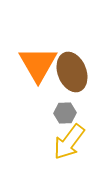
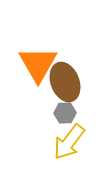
brown ellipse: moved 7 px left, 10 px down
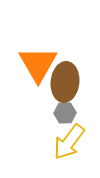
brown ellipse: rotated 27 degrees clockwise
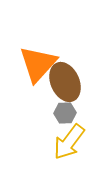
orange triangle: rotated 12 degrees clockwise
brown ellipse: rotated 30 degrees counterclockwise
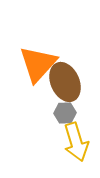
yellow arrow: moved 7 px right; rotated 54 degrees counterclockwise
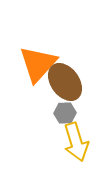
brown ellipse: rotated 12 degrees counterclockwise
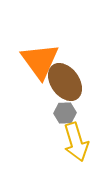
orange triangle: moved 2 px right, 3 px up; rotated 18 degrees counterclockwise
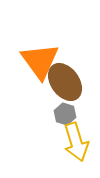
gray hexagon: moved 1 px down; rotated 20 degrees clockwise
